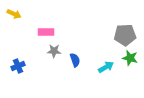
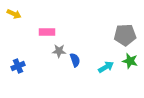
pink rectangle: moved 1 px right
gray star: moved 5 px right
green star: moved 3 px down
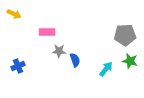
cyan arrow: moved 2 px down; rotated 21 degrees counterclockwise
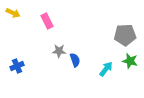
yellow arrow: moved 1 px left, 1 px up
pink rectangle: moved 11 px up; rotated 63 degrees clockwise
blue cross: moved 1 px left
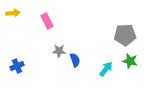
yellow arrow: rotated 32 degrees counterclockwise
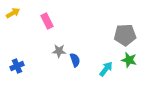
yellow arrow: rotated 24 degrees counterclockwise
green star: moved 1 px left, 1 px up
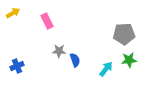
gray pentagon: moved 1 px left, 1 px up
green star: rotated 21 degrees counterclockwise
